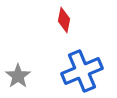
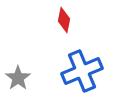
gray star: moved 2 px down
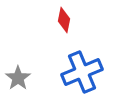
blue cross: moved 1 px down
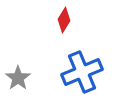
red diamond: rotated 20 degrees clockwise
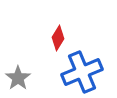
red diamond: moved 6 px left, 18 px down
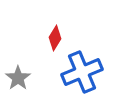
red diamond: moved 3 px left
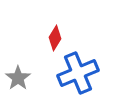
blue cross: moved 4 px left, 1 px down
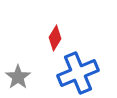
gray star: moved 1 px up
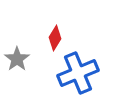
gray star: moved 1 px left, 18 px up
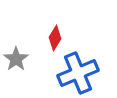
gray star: moved 1 px left
